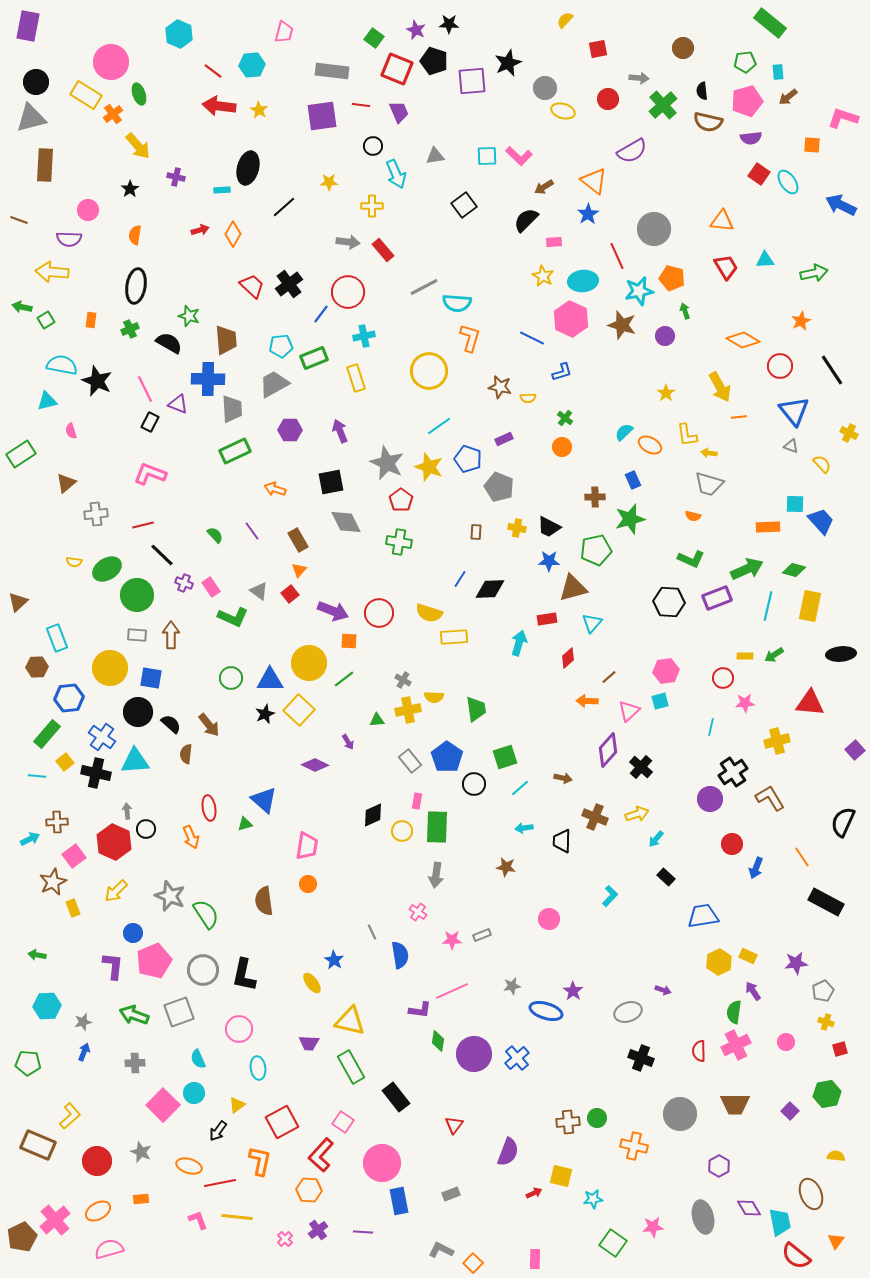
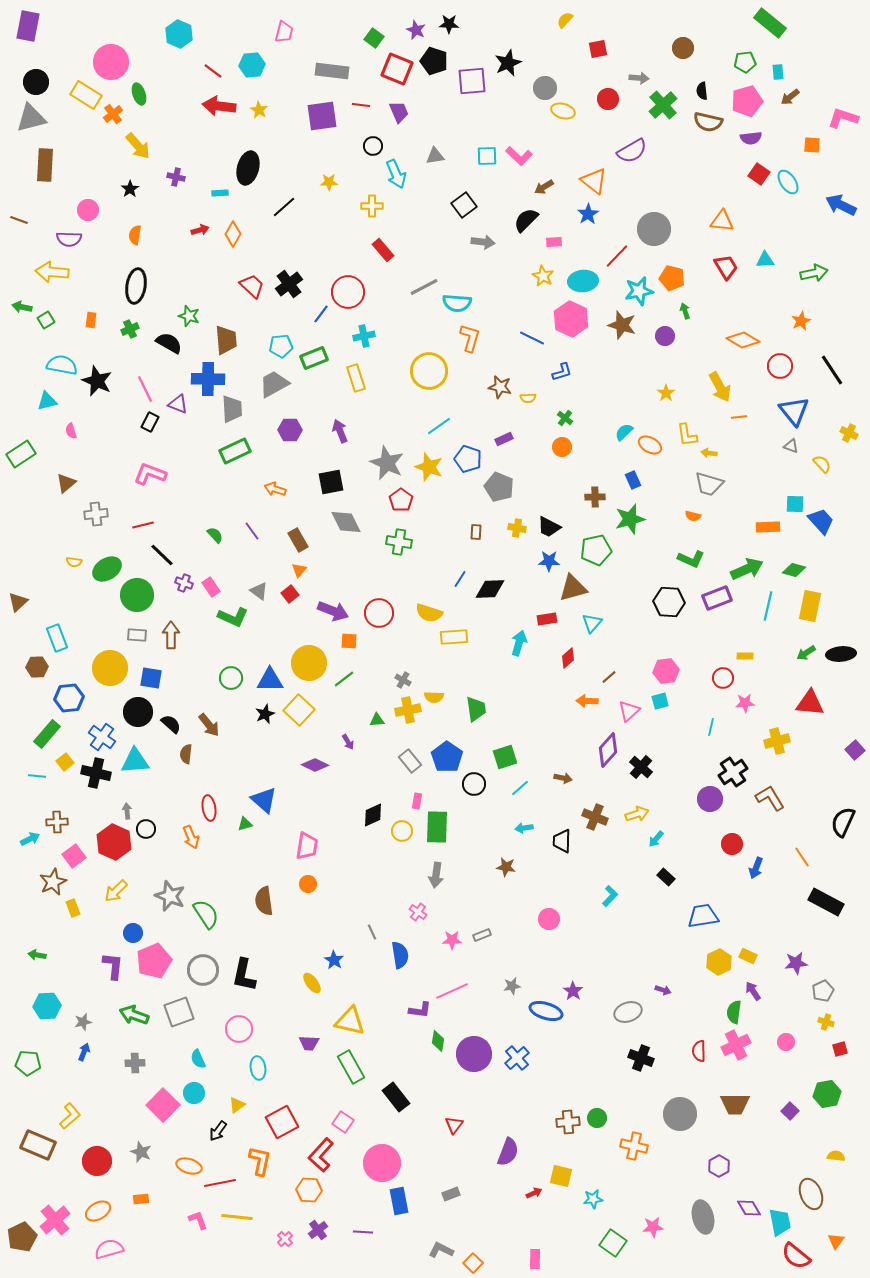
brown arrow at (788, 97): moved 2 px right
cyan rectangle at (222, 190): moved 2 px left, 3 px down
gray arrow at (348, 242): moved 135 px right
red line at (617, 256): rotated 68 degrees clockwise
green arrow at (774, 655): moved 32 px right, 2 px up
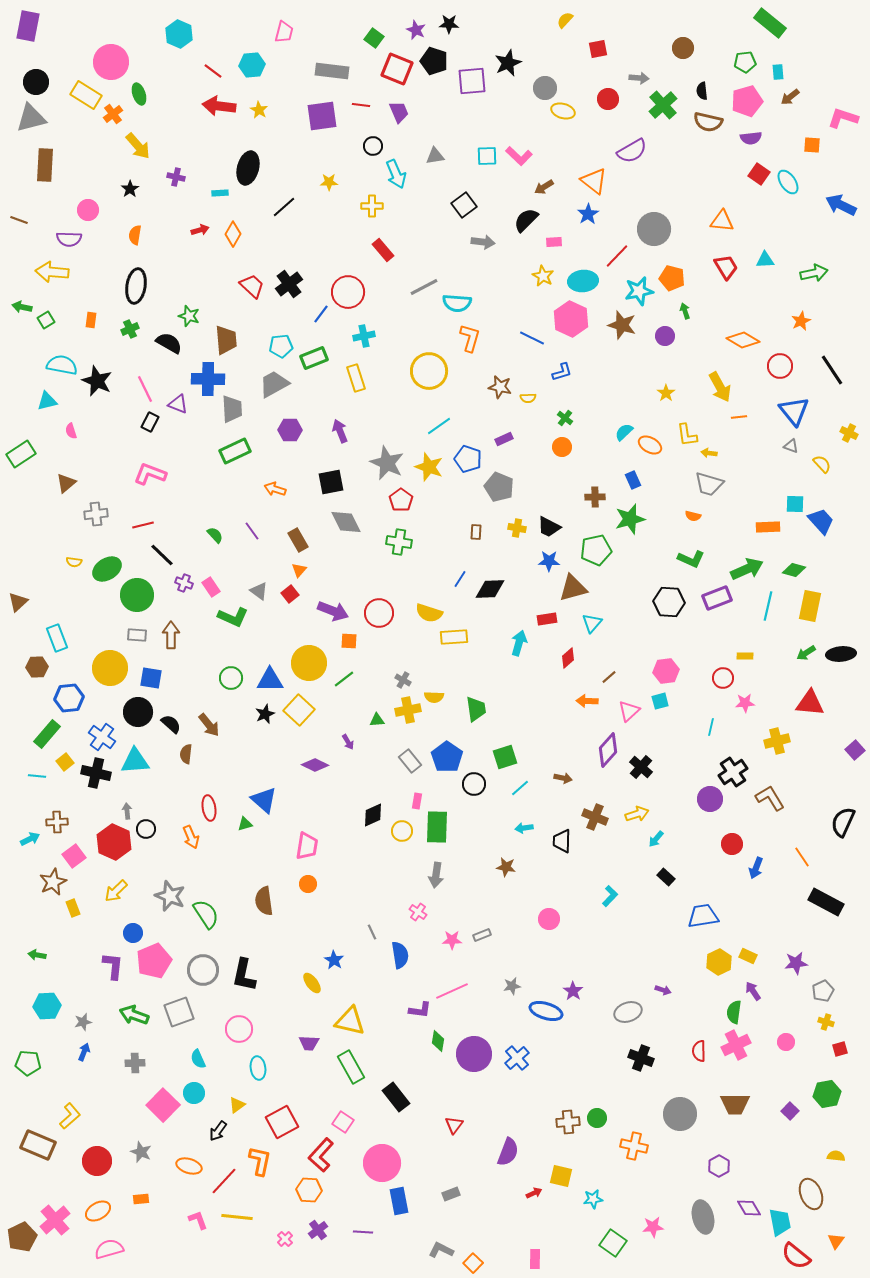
red line at (220, 1183): moved 4 px right, 2 px up; rotated 36 degrees counterclockwise
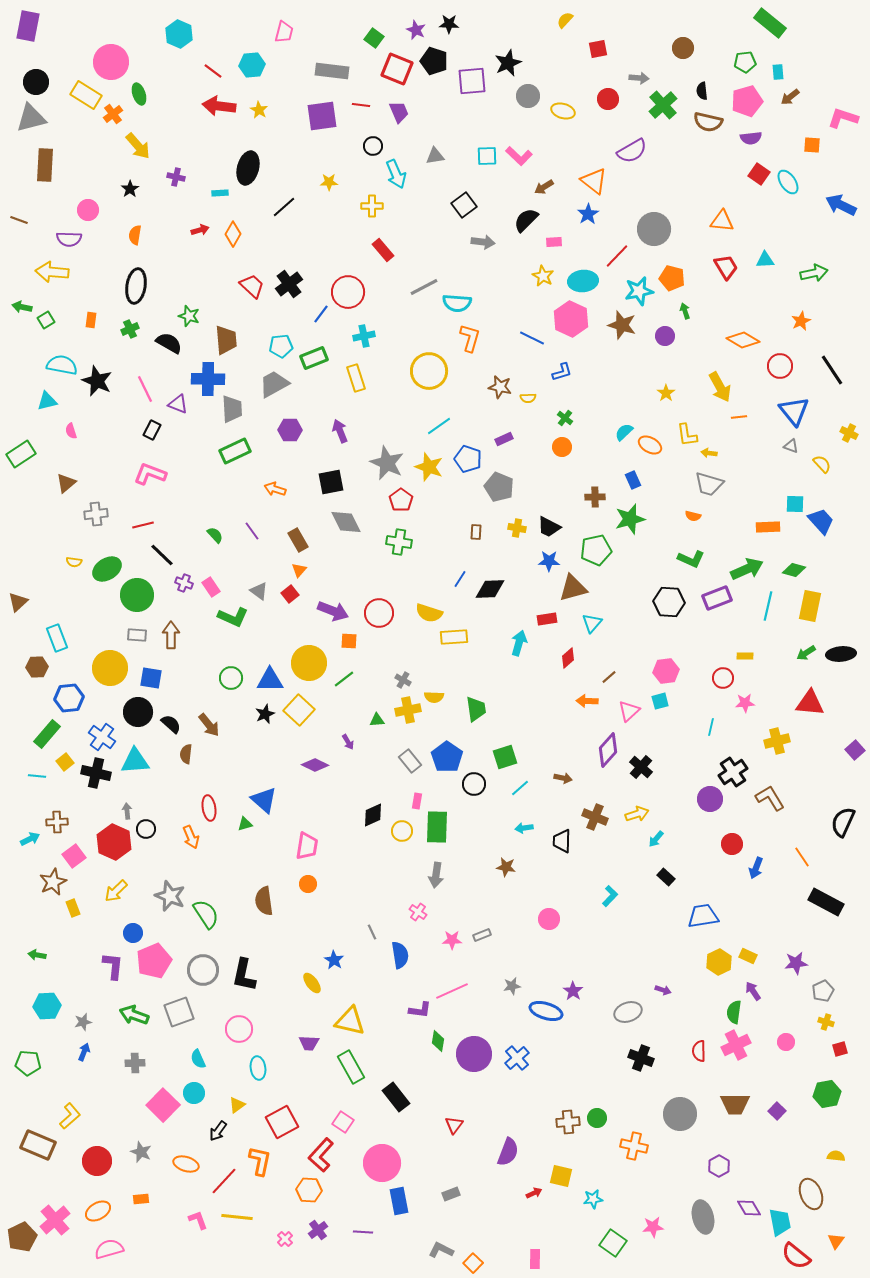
gray circle at (545, 88): moved 17 px left, 8 px down
black rectangle at (150, 422): moved 2 px right, 8 px down
purple square at (790, 1111): moved 13 px left
orange ellipse at (189, 1166): moved 3 px left, 2 px up
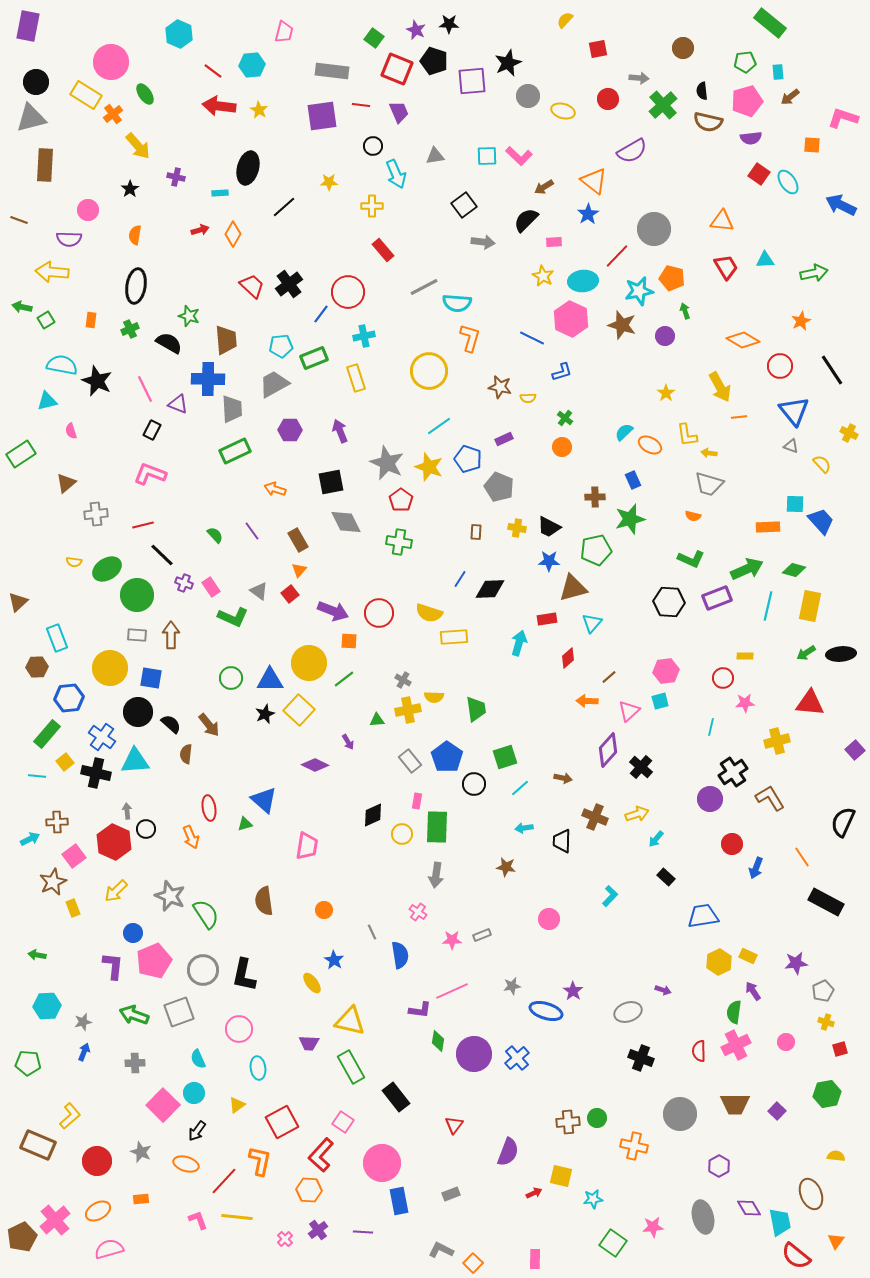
green ellipse at (139, 94): moved 6 px right; rotated 15 degrees counterclockwise
yellow circle at (402, 831): moved 3 px down
orange circle at (308, 884): moved 16 px right, 26 px down
black arrow at (218, 1131): moved 21 px left
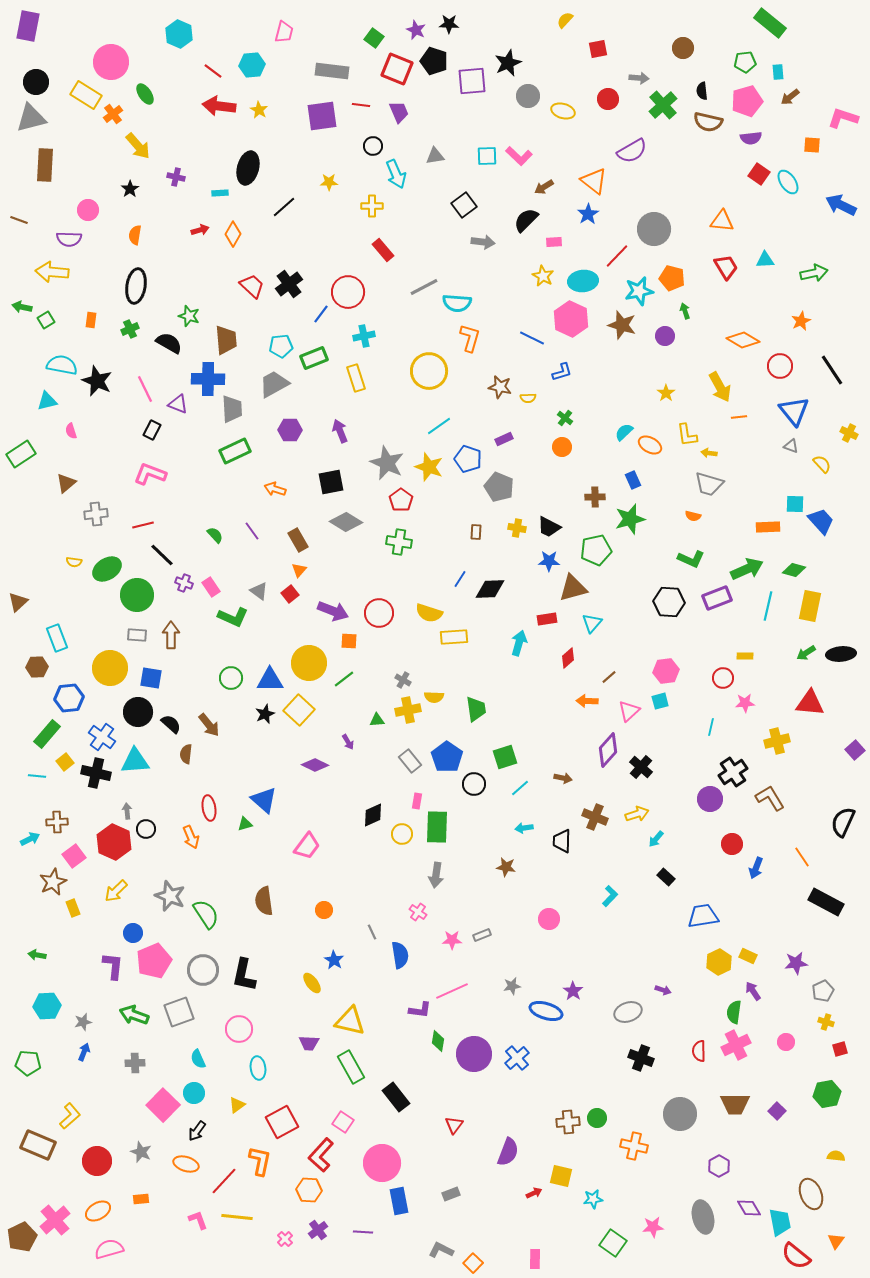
gray diamond at (346, 522): rotated 32 degrees counterclockwise
pink trapezoid at (307, 846): rotated 28 degrees clockwise
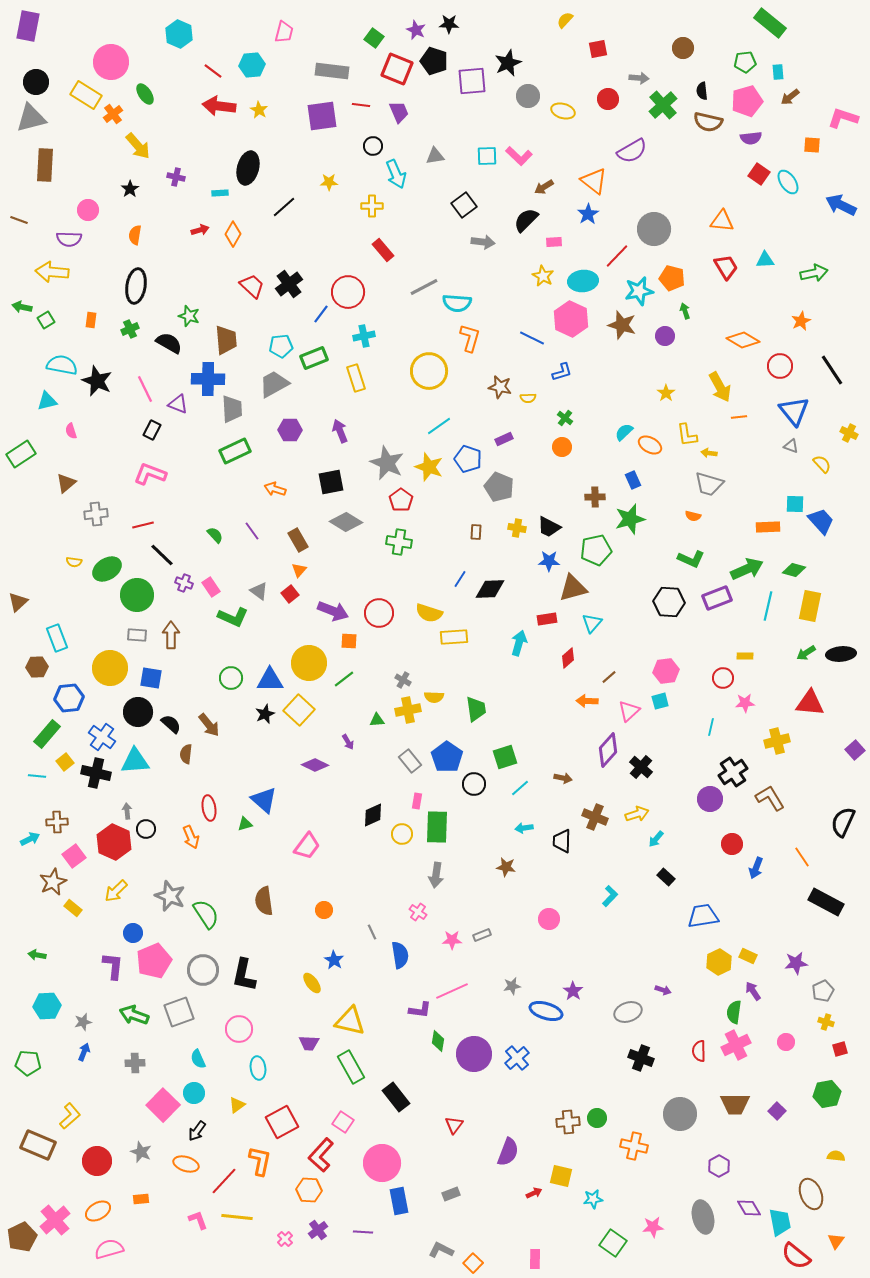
yellow rectangle at (73, 908): rotated 30 degrees counterclockwise
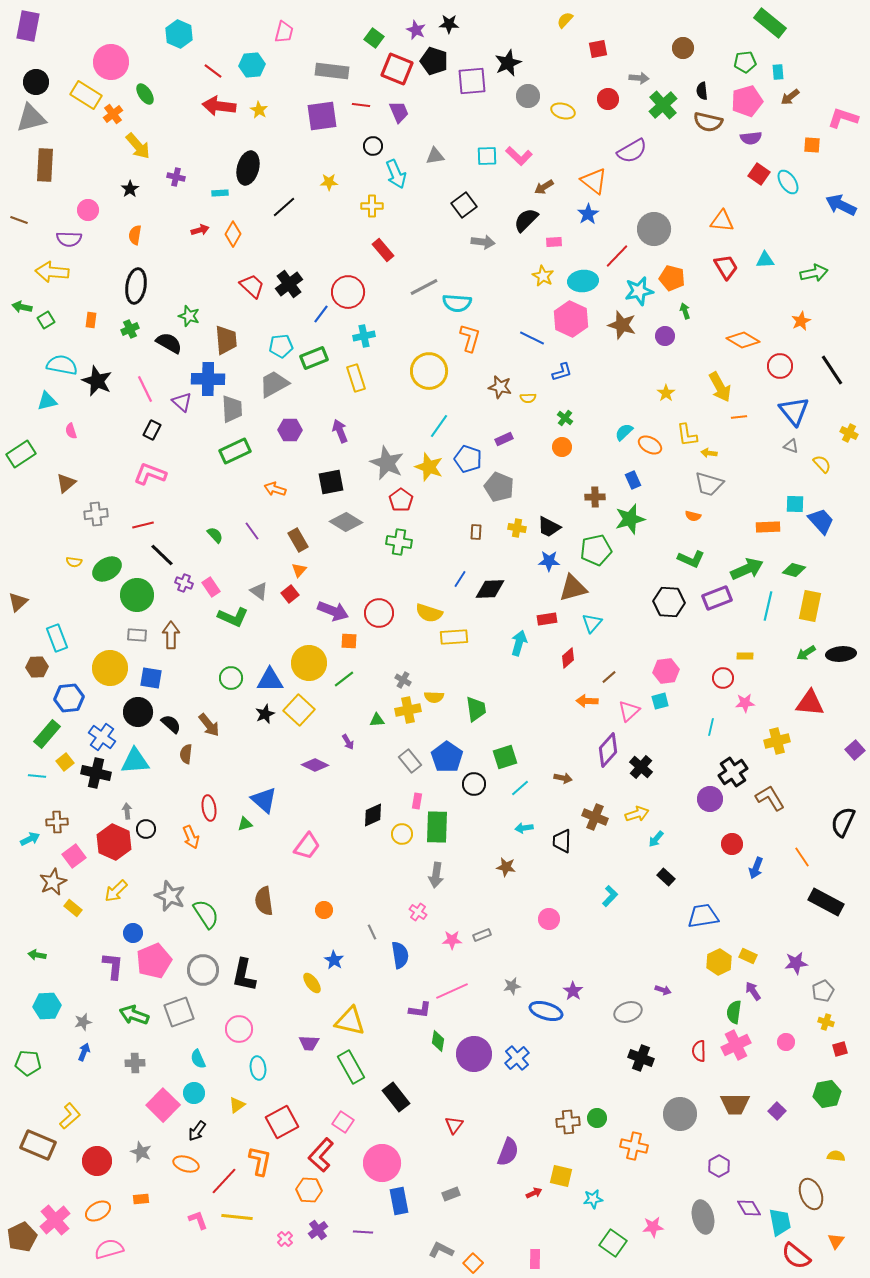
purple triangle at (178, 404): moved 4 px right, 2 px up; rotated 20 degrees clockwise
cyan line at (439, 426): rotated 20 degrees counterclockwise
